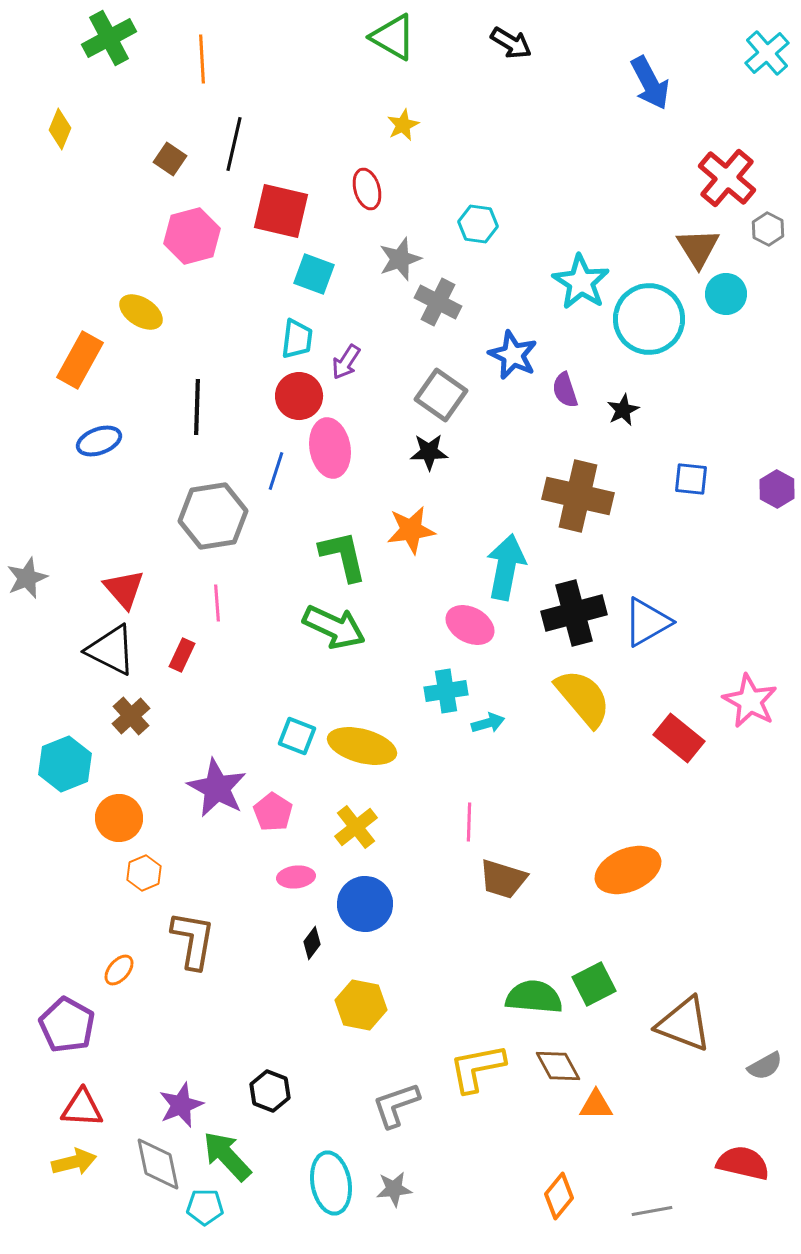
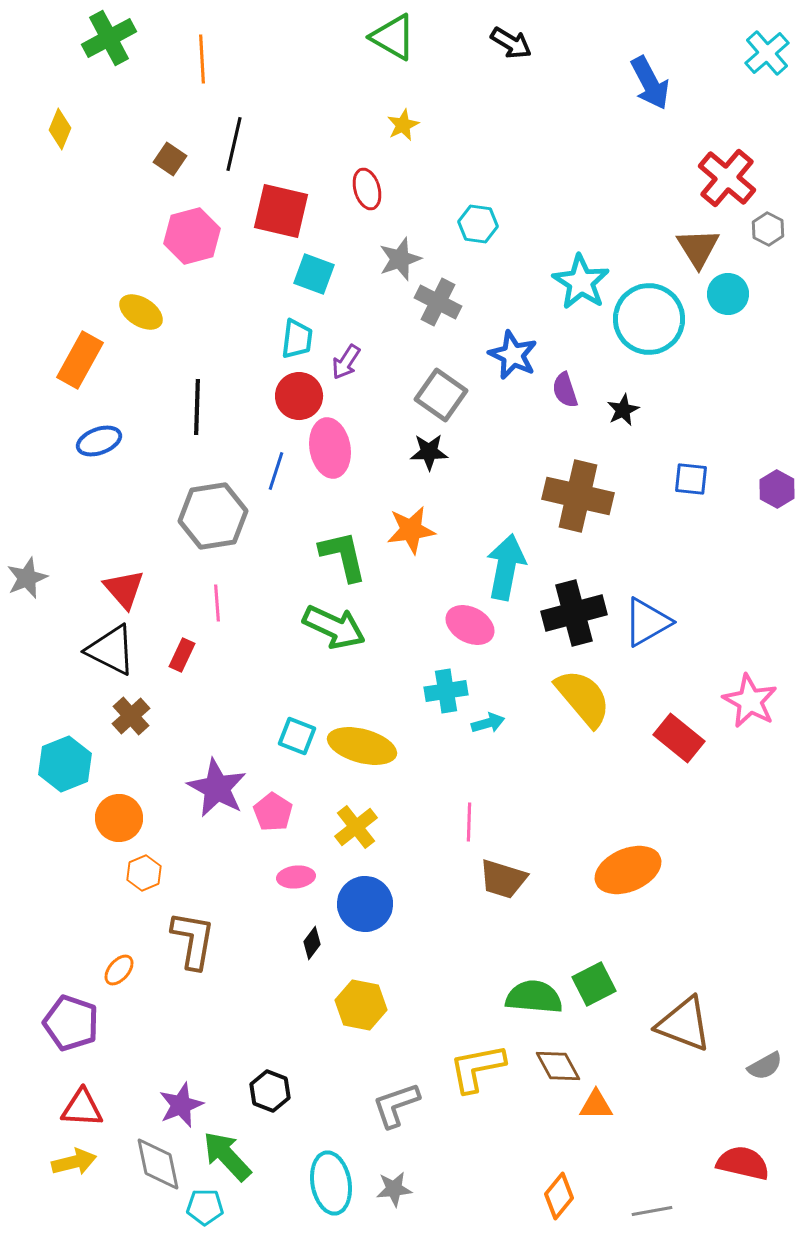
cyan circle at (726, 294): moved 2 px right
purple pentagon at (67, 1025): moved 4 px right, 2 px up; rotated 10 degrees counterclockwise
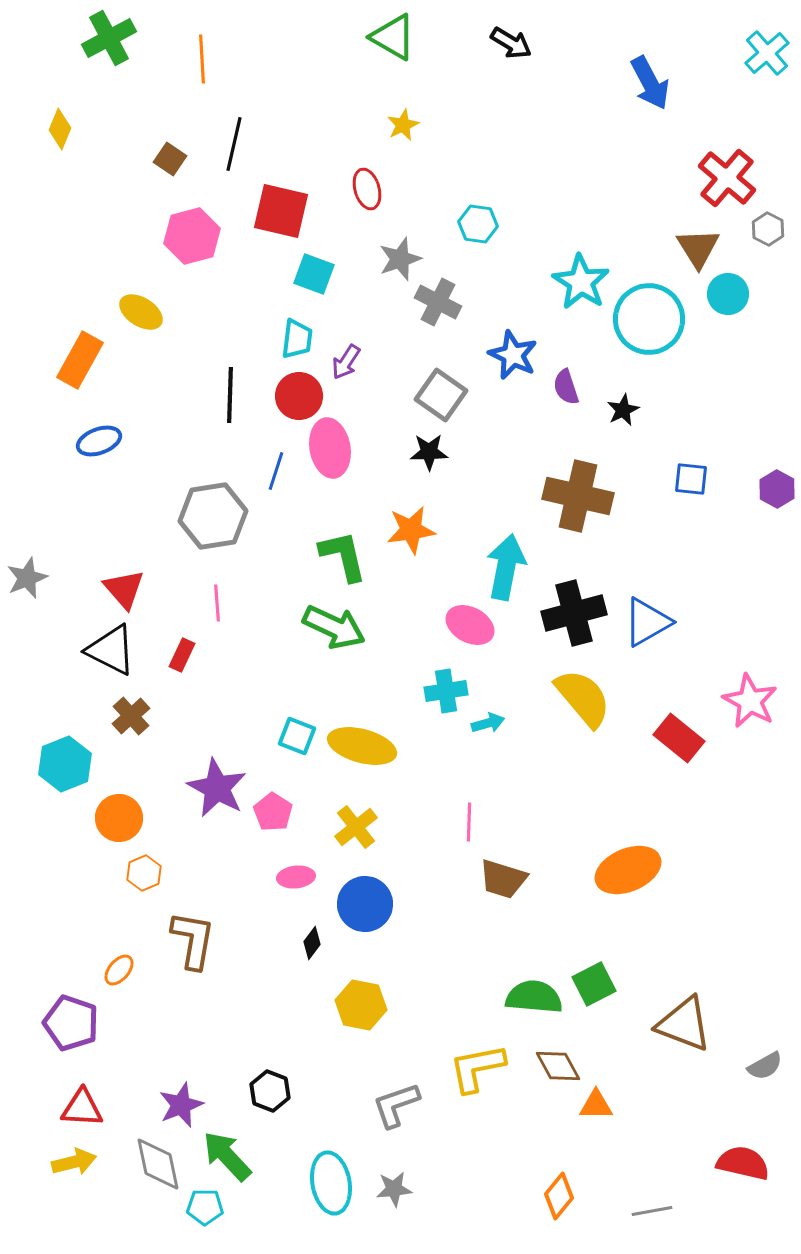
purple semicircle at (565, 390): moved 1 px right, 3 px up
black line at (197, 407): moved 33 px right, 12 px up
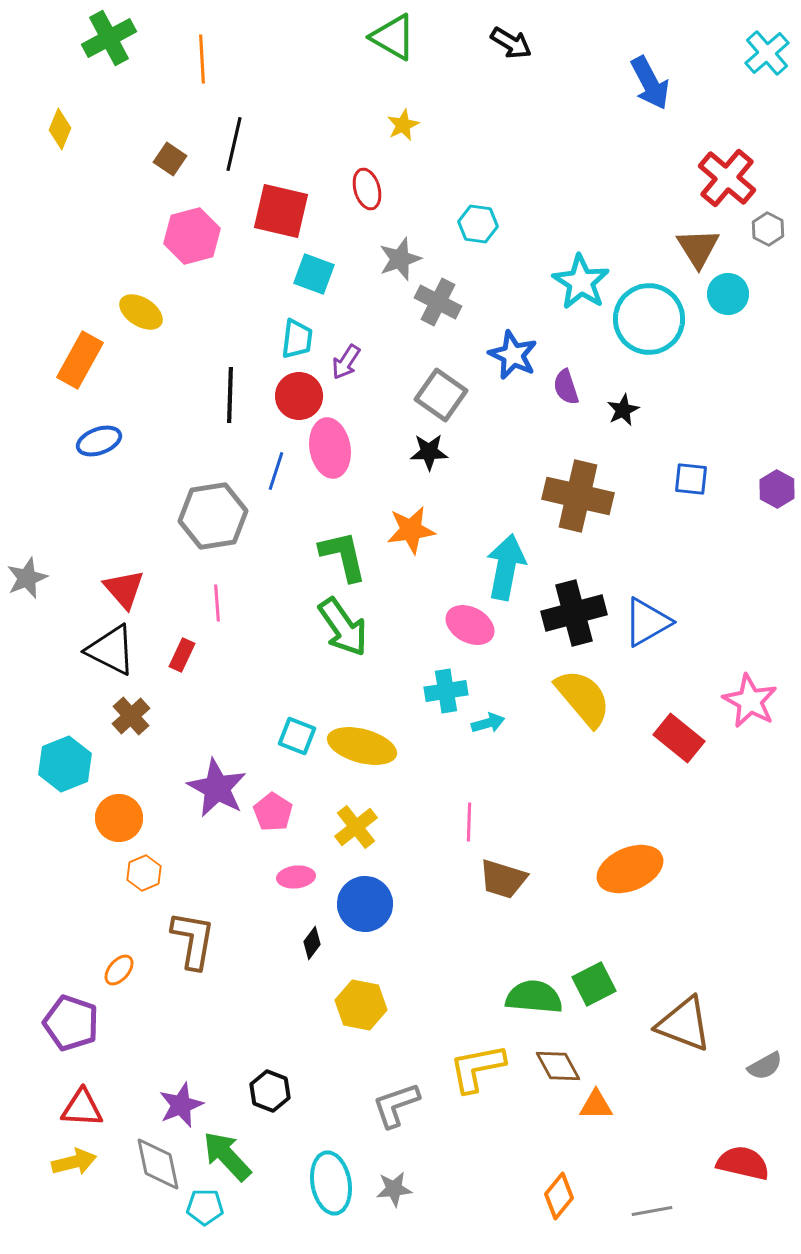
green arrow at (334, 627): moved 9 px right; rotated 30 degrees clockwise
orange ellipse at (628, 870): moved 2 px right, 1 px up
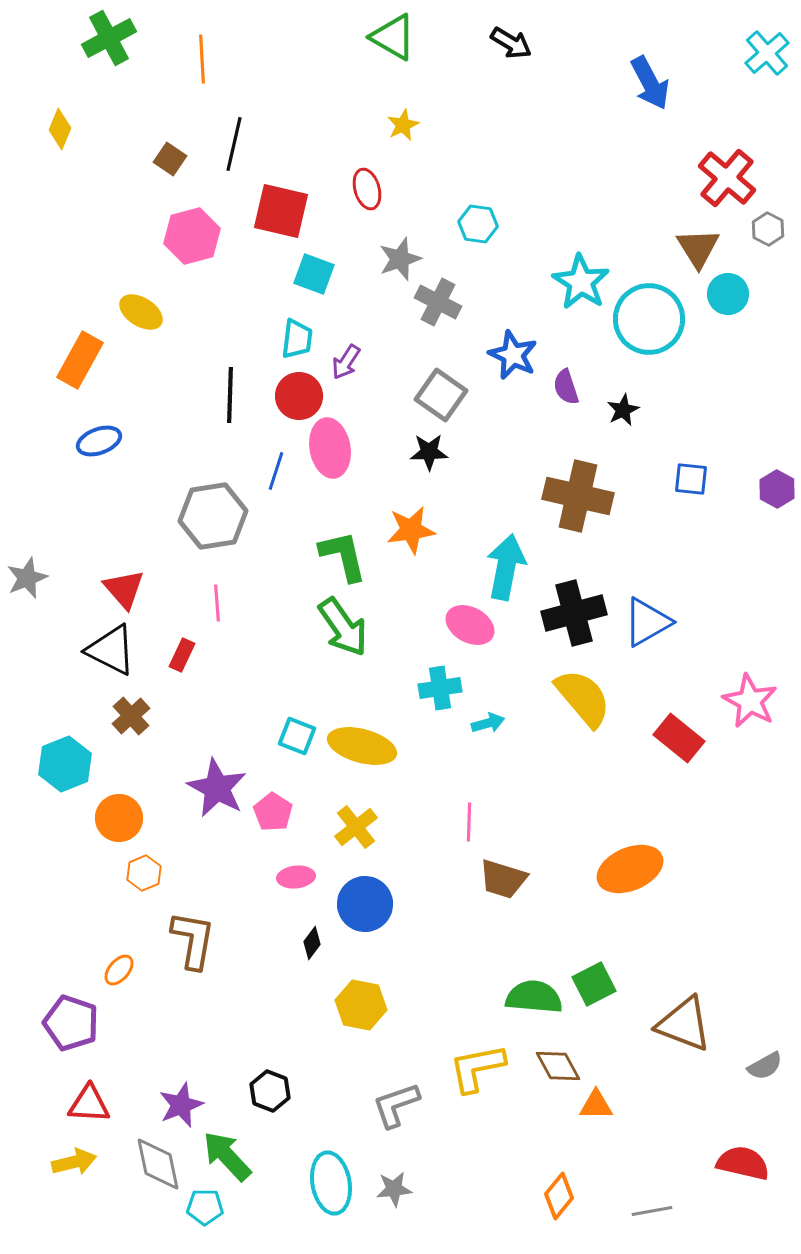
cyan cross at (446, 691): moved 6 px left, 3 px up
red triangle at (82, 1108): moved 7 px right, 4 px up
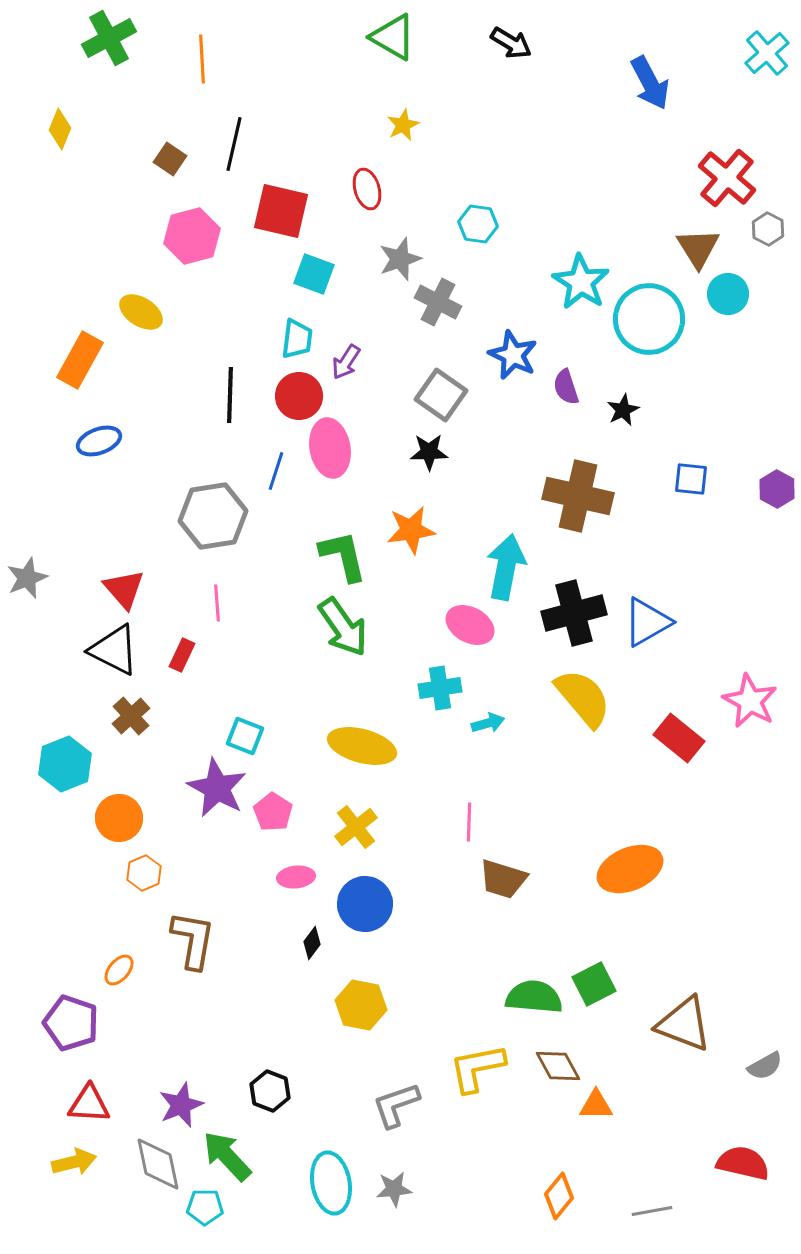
black triangle at (111, 650): moved 3 px right
cyan square at (297, 736): moved 52 px left
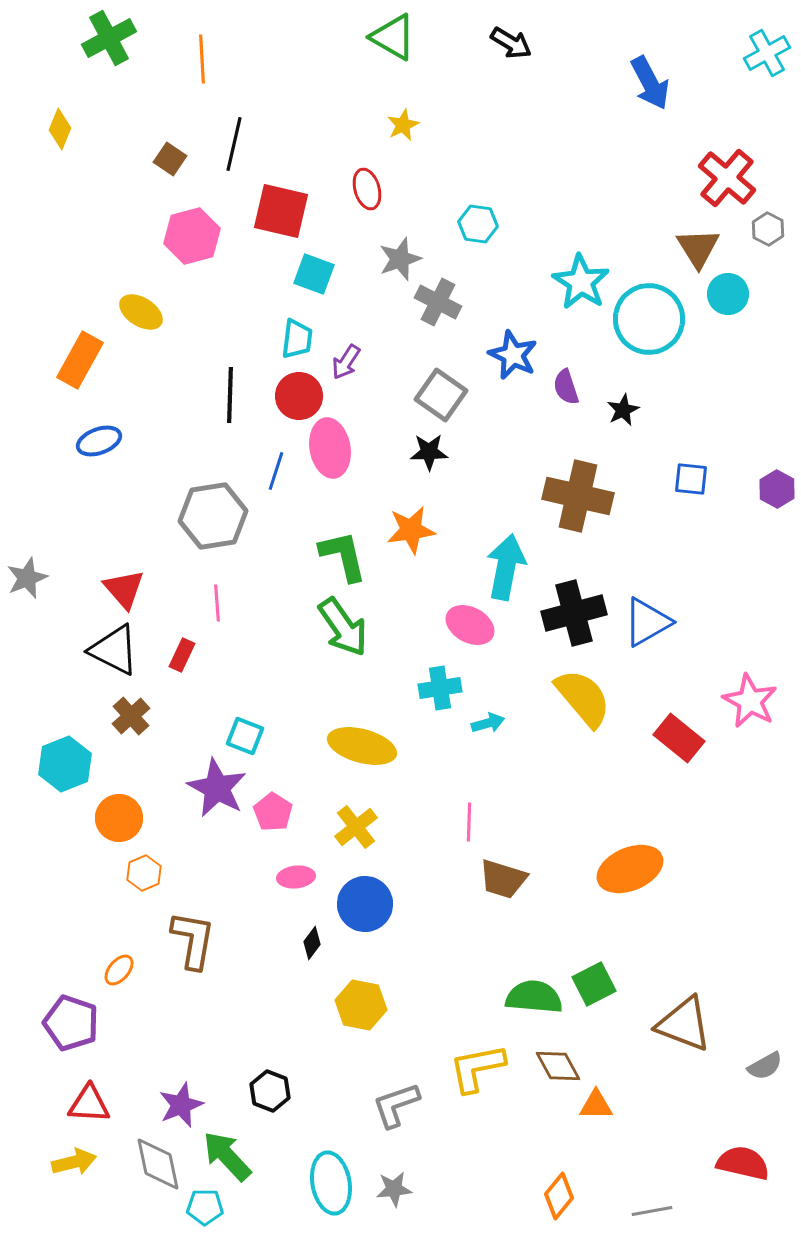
cyan cross at (767, 53): rotated 12 degrees clockwise
